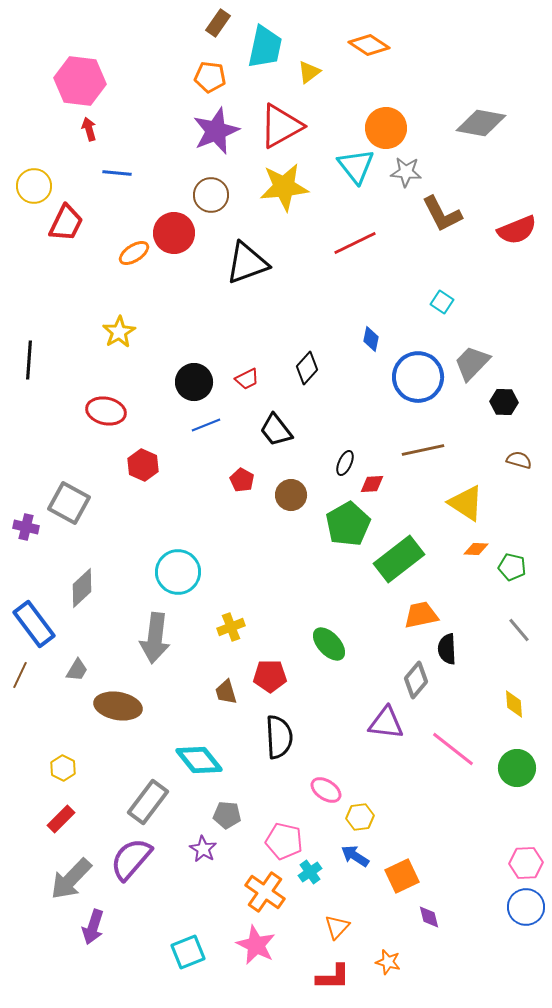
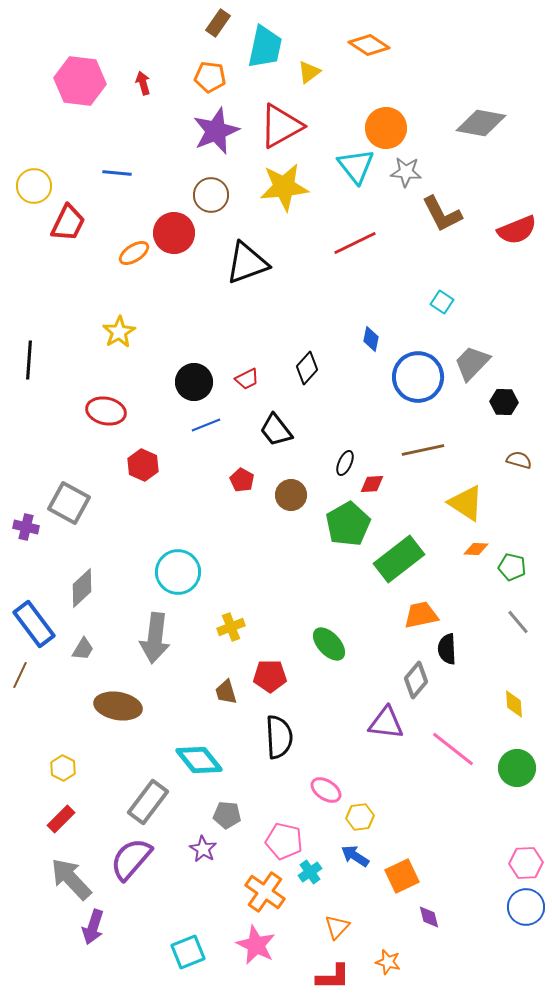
red arrow at (89, 129): moved 54 px right, 46 px up
red trapezoid at (66, 223): moved 2 px right
gray line at (519, 630): moved 1 px left, 8 px up
gray trapezoid at (77, 670): moved 6 px right, 21 px up
gray arrow at (71, 879): rotated 93 degrees clockwise
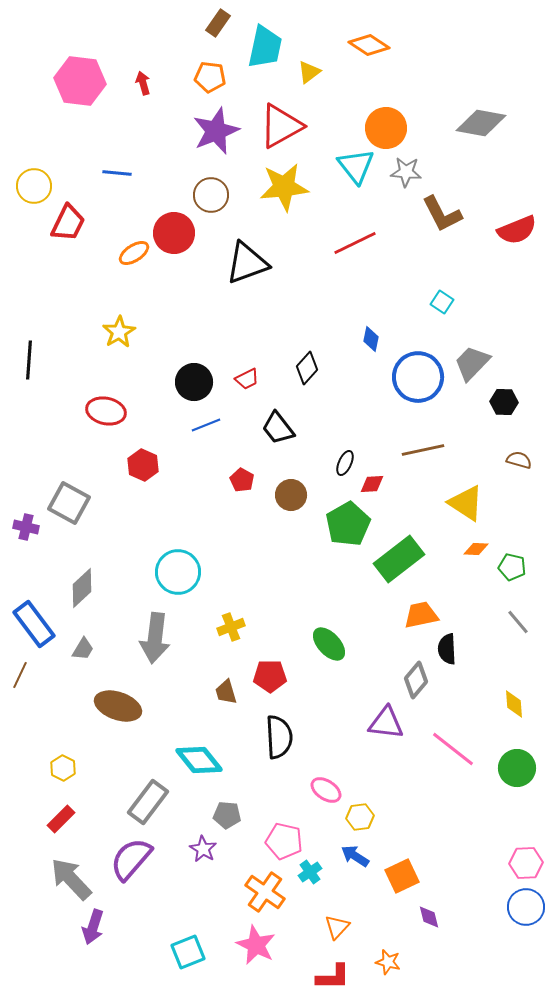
black trapezoid at (276, 430): moved 2 px right, 2 px up
brown ellipse at (118, 706): rotated 9 degrees clockwise
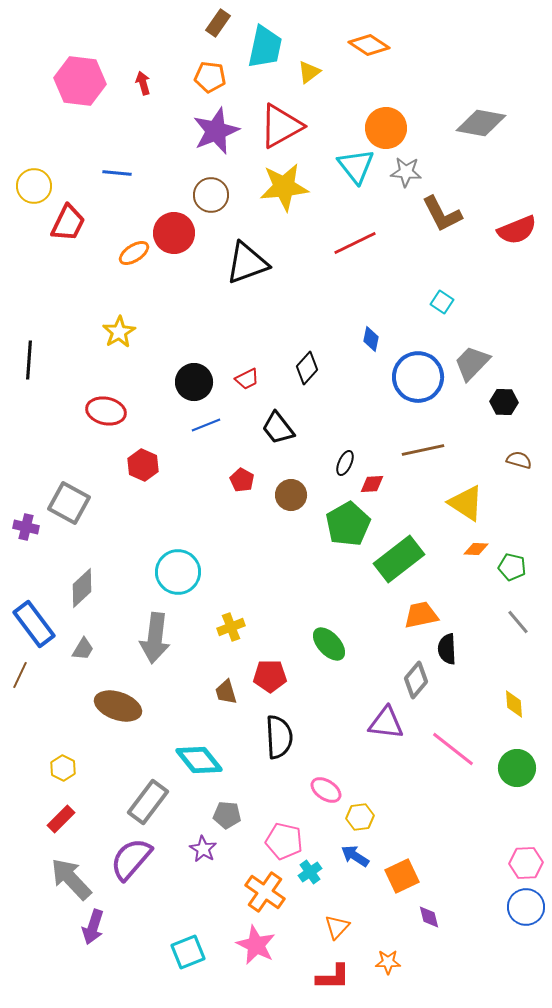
orange star at (388, 962): rotated 15 degrees counterclockwise
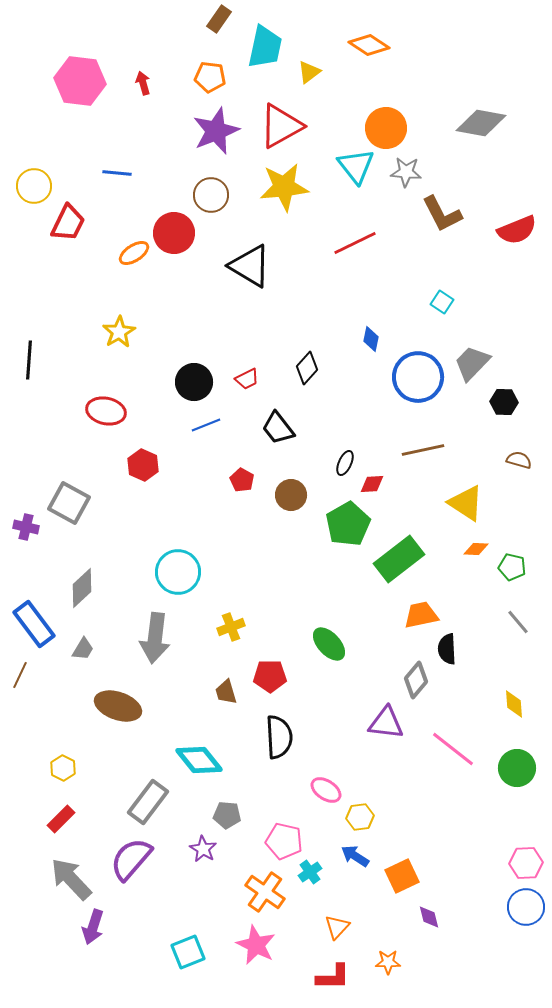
brown rectangle at (218, 23): moved 1 px right, 4 px up
black triangle at (247, 263): moved 3 px right, 3 px down; rotated 51 degrees clockwise
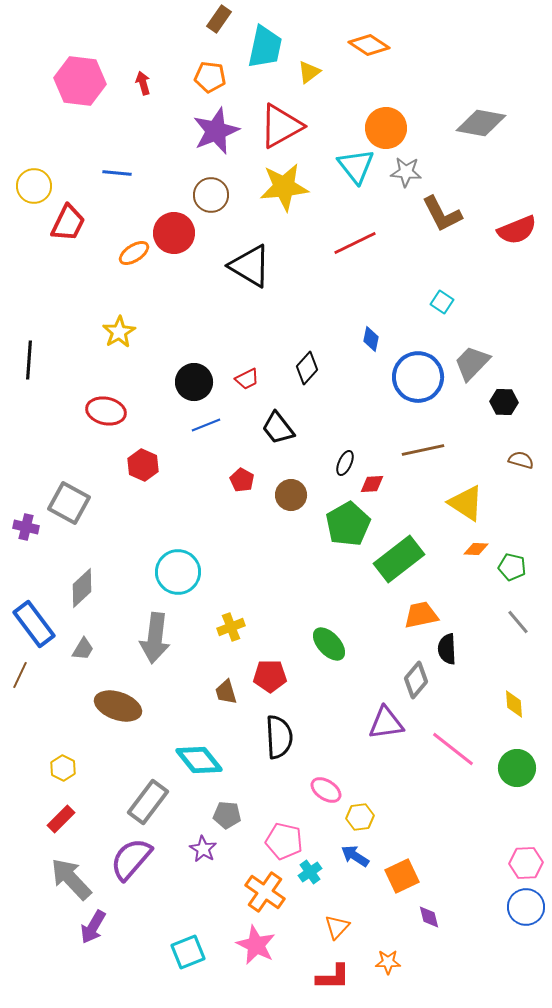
brown semicircle at (519, 460): moved 2 px right
purple triangle at (386, 723): rotated 15 degrees counterclockwise
purple arrow at (93, 927): rotated 12 degrees clockwise
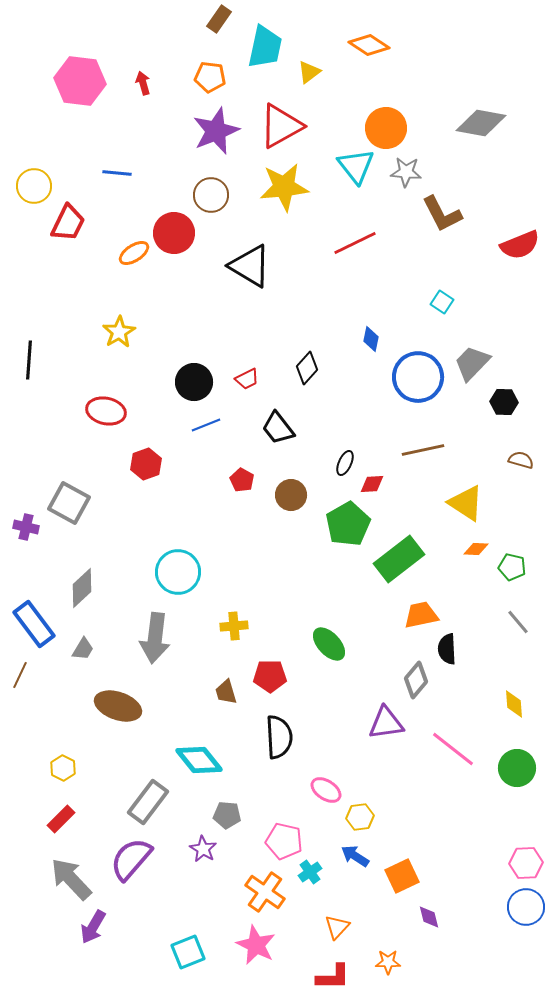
red semicircle at (517, 230): moved 3 px right, 15 px down
red hexagon at (143, 465): moved 3 px right, 1 px up; rotated 16 degrees clockwise
yellow cross at (231, 627): moved 3 px right, 1 px up; rotated 16 degrees clockwise
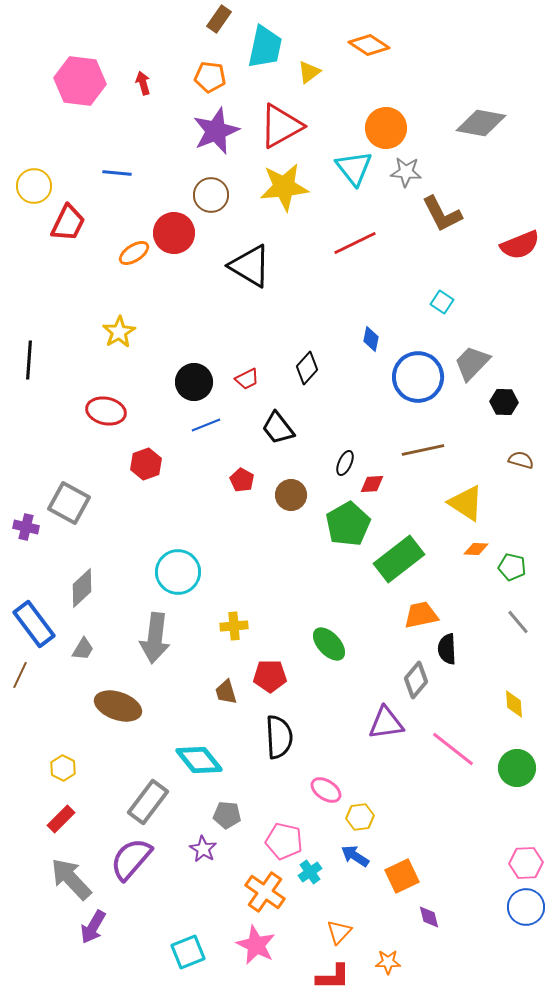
cyan triangle at (356, 166): moved 2 px left, 2 px down
orange triangle at (337, 927): moved 2 px right, 5 px down
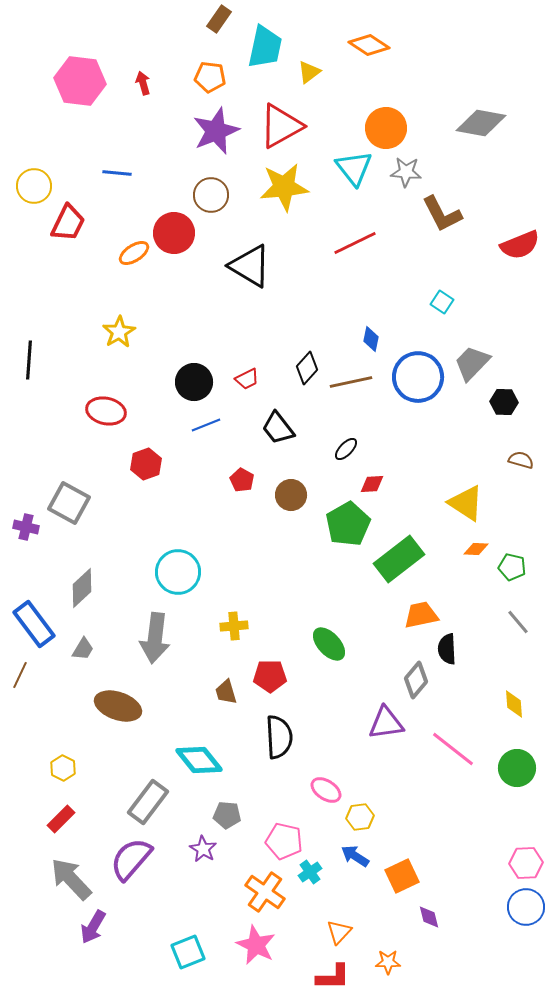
brown line at (423, 450): moved 72 px left, 68 px up
black ellipse at (345, 463): moved 1 px right, 14 px up; rotated 20 degrees clockwise
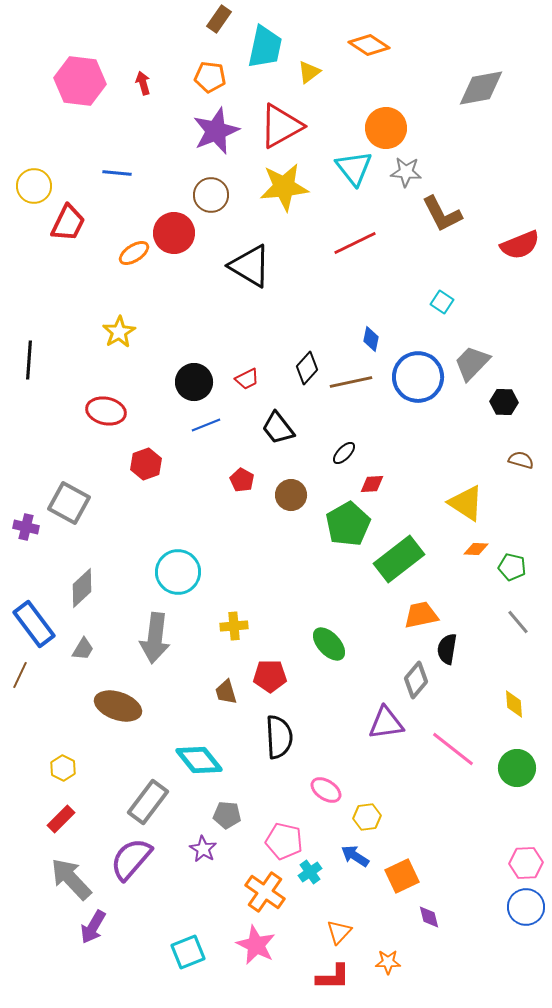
gray diamond at (481, 123): moved 35 px up; rotated 21 degrees counterclockwise
black ellipse at (346, 449): moved 2 px left, 4 px down
black semicircle at (447, 649): rotated 12 degrees clockwise
yellow hexagon at (360, 817): moved 7 px right
